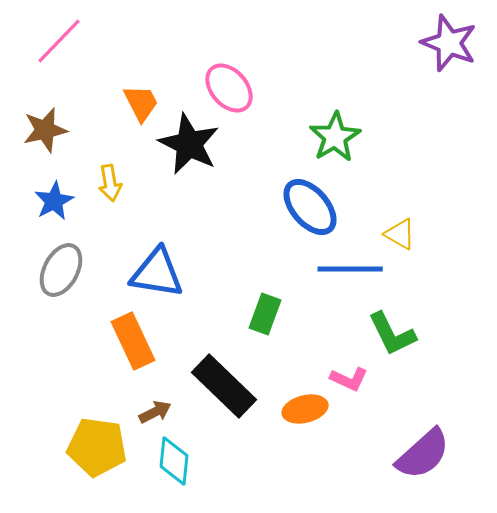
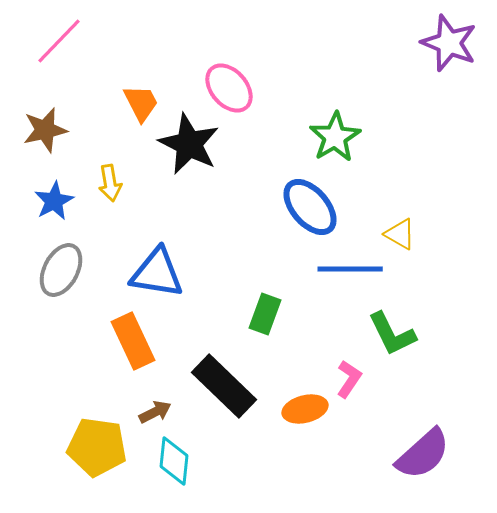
pink L-shape: rotated 81 degrees counterclockwise
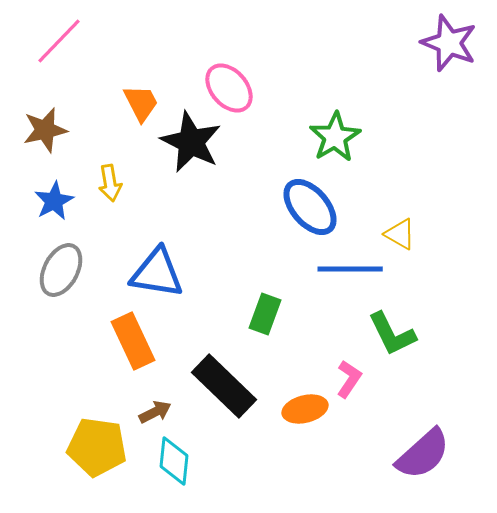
black star: moved 2 px right, 2 px up
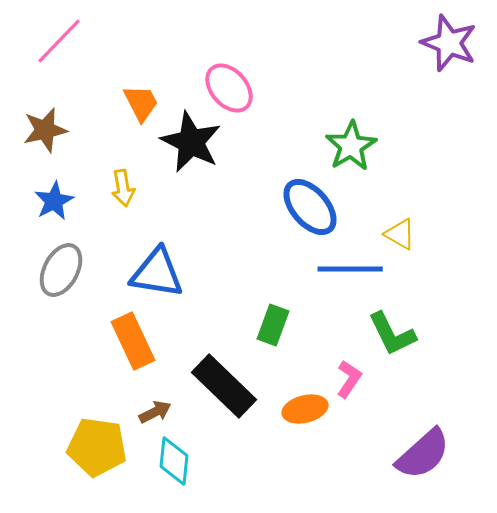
green star: moved 16 px right, 9 px down
yellow arrow: moved 13 px right, 5 px down
green rectangle: moved 8 px right, 11 px down
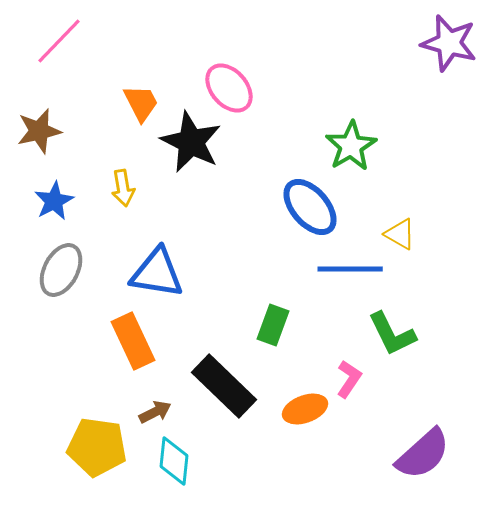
purple star: rotated 6 degrees counterclockwise
brown star: moved 6 px left, 1 px down
orange ellipse: rotated 6 degrees counterclockwise
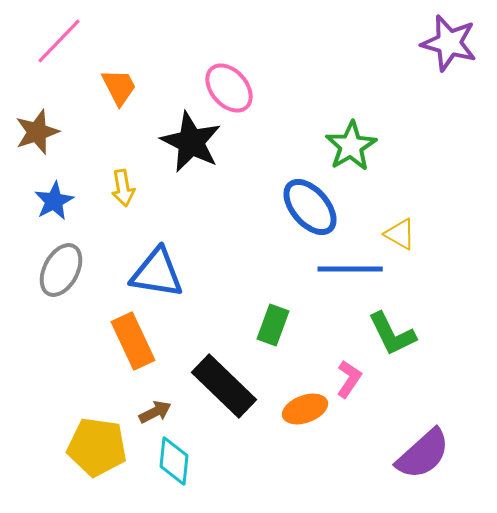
orange trapezoid: moved 22 px left, 16 px up
brown star: moved 2 px left, 1 px down; rotated 6 degrees counterclockwise
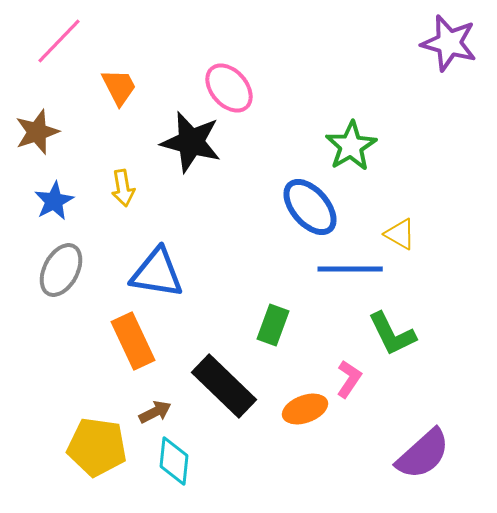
black star: rotated 12 degrees counterclockwise
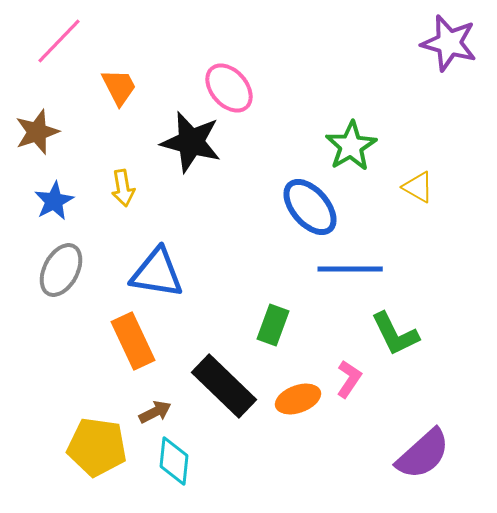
yellow triangle: moved 18 px right, 47 px up
green L-shape: moved 3 px right
orange ellipse: moved 7 px left, 10 px up
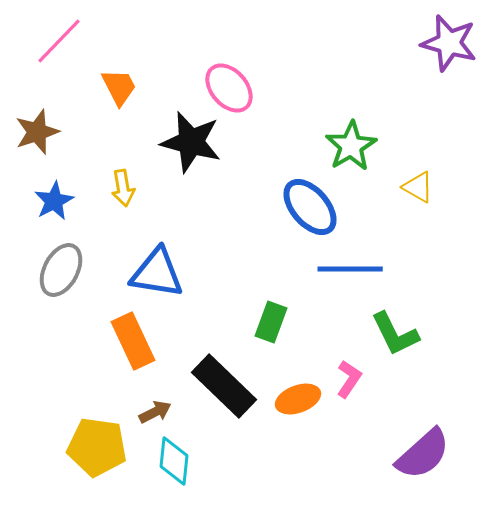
green rectangle: moved 2 px left, 3 px up
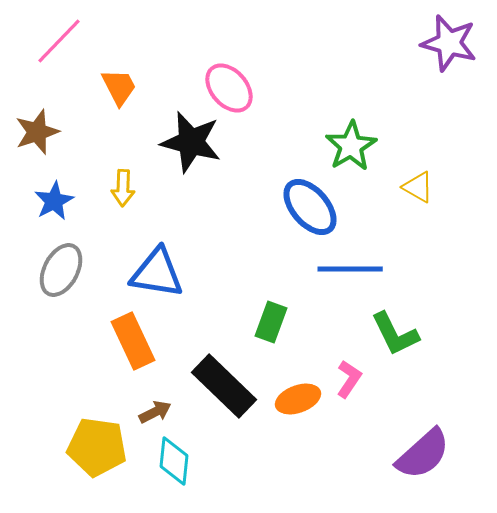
yellow arrow: rotated 12 degrees clockwise
